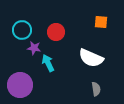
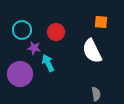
white semicircle: moved 1 px right, 7 px up; rotated 40 degrees clockwise
purple circle: moved 11 px up
gray semicircle: moved 5 px down
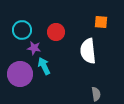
white semicircle: moved 4 px left; rotated 20 degrees clockwise
cyan arrow: moved 4 px left, 3 px down
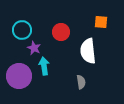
red circle: moved 5 px right
purple star: rotated 16 degrees clockwise
cyan arrow: rotated 18 degrees clockwise
purple circle: moved 1 px left, 2 px down
gray semicircle: moved 15 px left, 12 px up
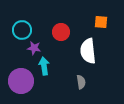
purple star: rotated 16 degrees counterclockwise
purple circle: moved 2 px right, 5 px down
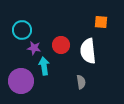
red circle: moved 13 px down
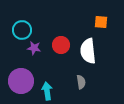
cyan arrow: moved 3 px right, 25 px down
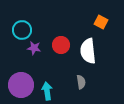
orange square: rotated 24 degrees clockwise
purple circle: moved 4 px down
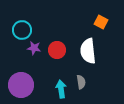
red circle: moved 4 px left, 5 px down
cyan arrow: moved 14 px right, 2 px up
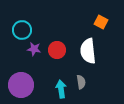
purple star: moved 1 px down
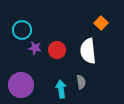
orange square: moved 1 px down; rotated 16 degrees clockwise
purple star: moved 1 px right, 1 px up
